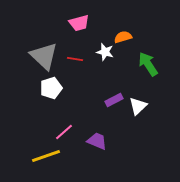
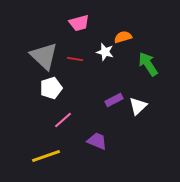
pink line: moved 1 px left, 12 px up
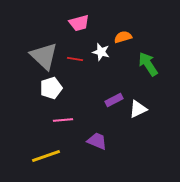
white star: moved 4 px left
white triangle: moved 3 px down; rotated 18 degrees clockwise
pink line: rotated 36 degrees clockwise
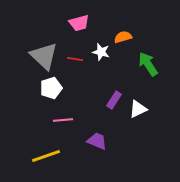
purple rectangle: rotated 30 degrees counterclockwise
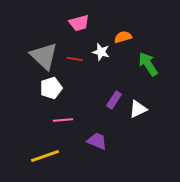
yellow line: moved 1 px left
